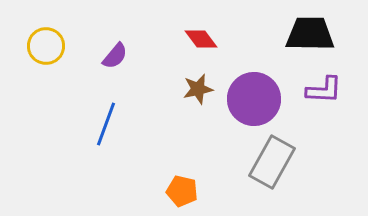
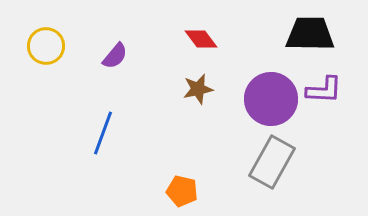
purple circle: moved 17 px right
blue line: moved 3 px left, 9 px down
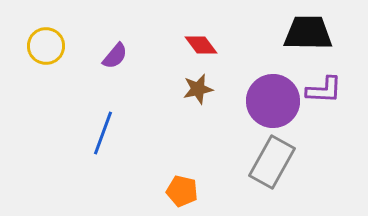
black trapezoid: moved 2 px left, 1 px up
red diamond: moved 6 px down
purple circle: moved 2 px right, 2 px down
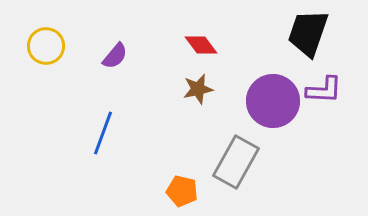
black trapezoid: rotated 72 degrees counterclockwise
gray rectangle: moved 36 px left
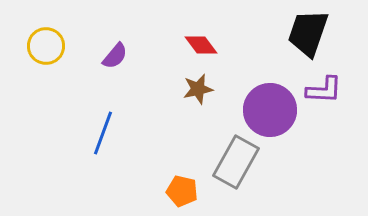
purple circle: moved 3 px left, 9 px down
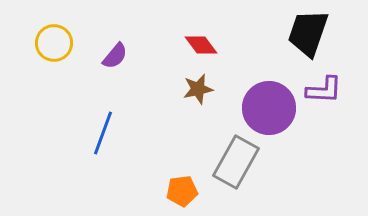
yellow circle: moved 8 px right, 3 px up
purple circle: moved 1 px left, 2 px up
orange pentagon: rotated 20 degrees counterclockwise
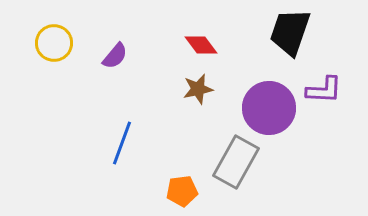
black trapezoid: moved 18 px left, 1 px up
blue line: moved 19 px right, 10 px down
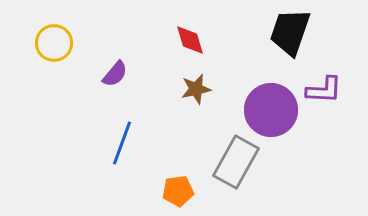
red diamond: moved 11 px left, 5 px up; rotated 20 degrees clockwise
purple semicircle: moved 18 px down
brown star: moved 2 px left
purple circle: moved 2 px right, 2 px down
orange pentagon: moved 4 px left
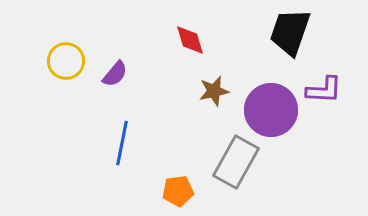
yellow circle: moved 12 px right, 18 px down
brown star: moved 18 px right, 2 px down
blue line: rotated 9 degrees counterclockwise
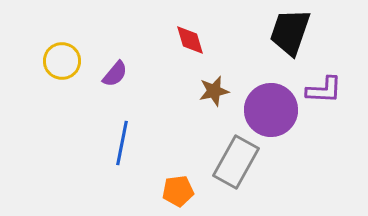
yellow circle: moved 4 px left
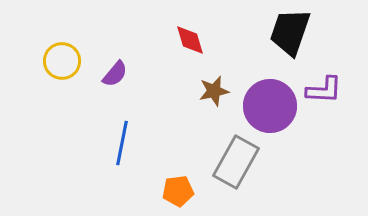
purple circle: moved 1 px left, 4 px up
